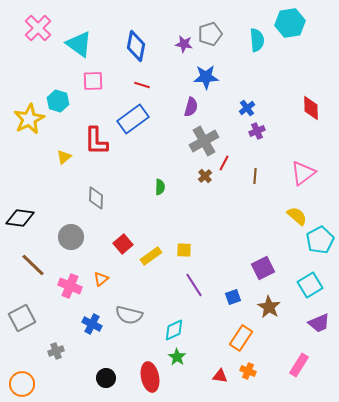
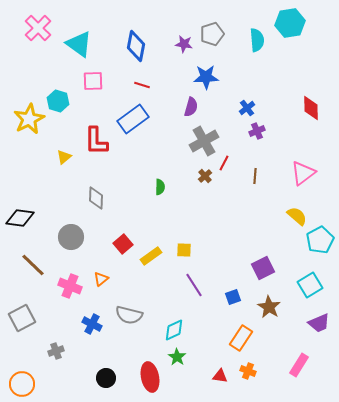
gray pentagon at (210, 34): moved 2 px right
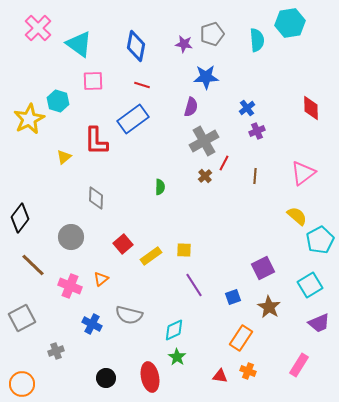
black diamond at (20, 218): rotated 60 degrees counterclockwise
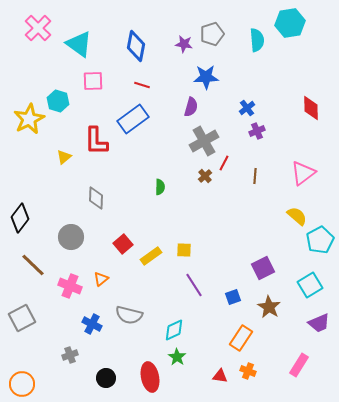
gray cross at (56, 351): moved 14 px right, 4 px down
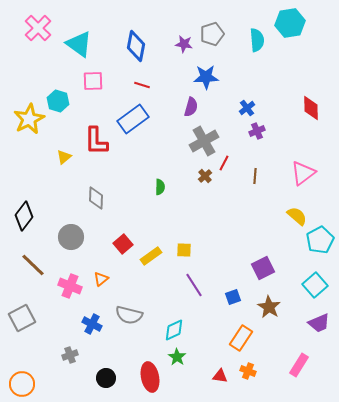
black diamond at (20, 218): moved 4 px right, 2 px up
cyan square at (310, 285): moved 5 px right; rotated 10 degrees counterclockwise
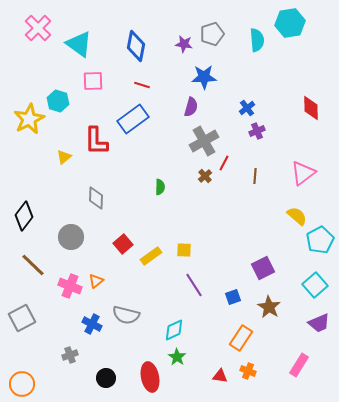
blue star at (206, 77): moved 2 px left
orange triangle at (101, 279): moved 5 px left, 2 px down
gray semicircle at (129, 315): moved 3 px left
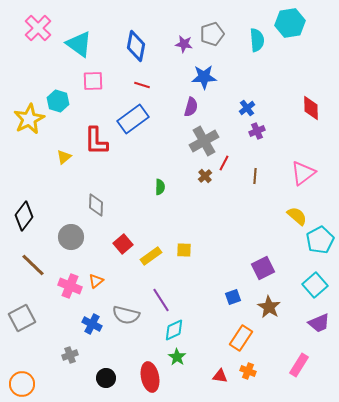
gray diamond at (96, 198): moved 7 px down
purple line at (194, 285): moved 33 px left, 15 px down
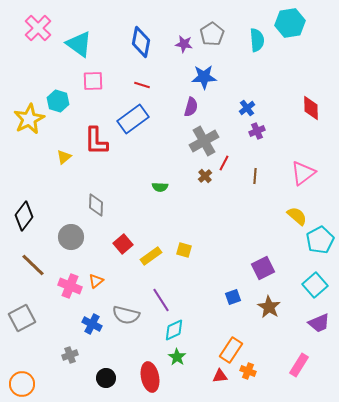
gray pentagon at (212, 34): rotated 15 degrees counterclockwise
blue diamond at (136, 46): moved 5 px right, 4 px up
green semicircle at (160, 187): rotated 91 degrees clockwise
yellow square at (184, 250): rotated 14 degrees clockwise
orange rectangle at (241, 338): moved 10 px left, 12 px down
red triangle at (220, 376): rotated 14 degrees counterclockwise
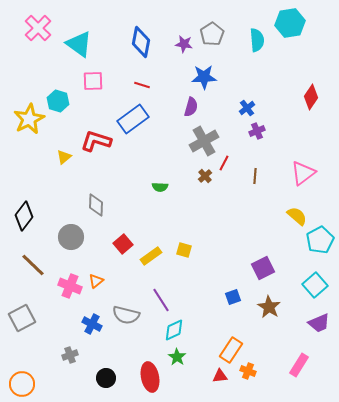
red diamond at (311, 108): moved 11 px up; rotated 35 degrees clockwise
red L-shape at (96, 141): rotated 108 degrees clockwise
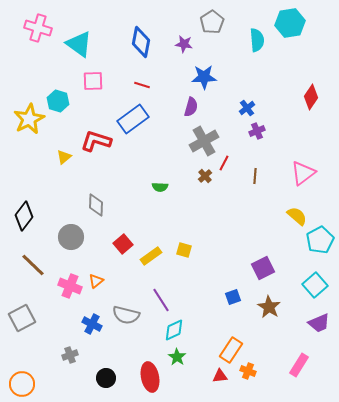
pink cross at (38, 28): rotated 28 degrees counterclockwise
gray pentagon at (212, 34): moved 12 px up
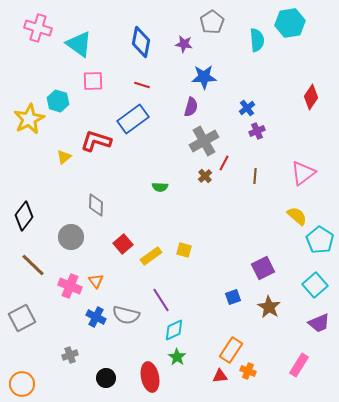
cyan pentagon at (320, 240): rotated 12 degrees counterclockwise
orange triangle at (96, 281): rotated 28 degrees counterclockwise
blue cross at (92, 324): moved 4 px right, 7 px up
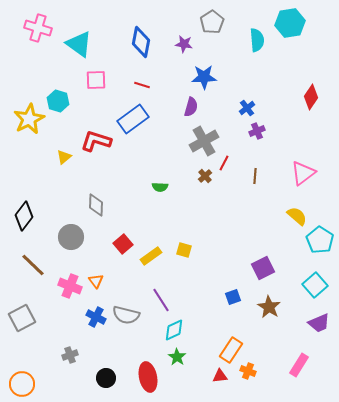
pink square at (93, 81): moved 3 px right, 1 px up
red ellipse at (150, 377): moved 2 px left
